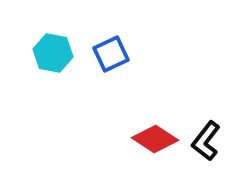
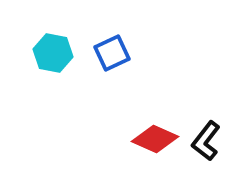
blue square: moved 1 px right, 1 px up
red diamond: rotated 9 degrees counterclockwise
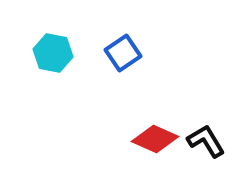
blue square: moved 11 px right; rotated 9 degrees counterclockwise
black L-shape: rotated 111 degrees clockwise
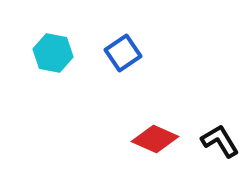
black L-shape: moved 14 px right
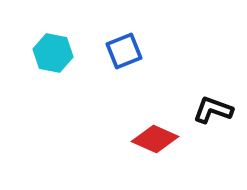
blue square: moved 1 px right, 2 px up; rotated 12 degrees clockwise
black L-shape: moved 7 px left, 31 px up; rotated 39 degrees counterclockwise
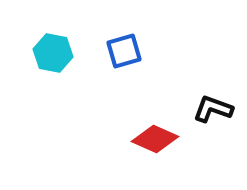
blue square: rotated 6 degrees clockwise
black L-shape: moved 1 px up
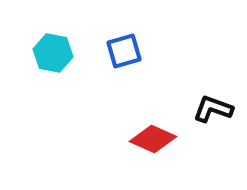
red diamond: moved 2 px left
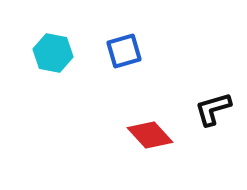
black L-shape: rotated 36 degrees counterclockwise
red diamond: moved 3 px left, 4 px up; rotated 24 degrees clockwise
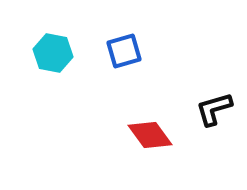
black L-shape: moved 1 px right
red diamond: rotated 6 degrees clockwise
